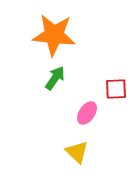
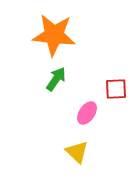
green arrow: moved 1 px right, 1 px down
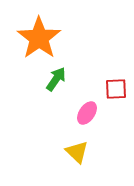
orange star: moved 15 px left, 3 px down; rotated 30 degrees clockwise
